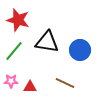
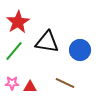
red star: moved 2 px down; rotated 25 degrees clockwise
pink star: moved 1 px right, 2 px down
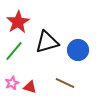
black triangle: rotated 25 degrees counterclockwise
blue circle: moved 2 px left
pink star: rotated 24 degrees counterclockwise
red triangle: rotated 16 degrees clockwise
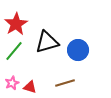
red star: moved 2 px left, 2 px down
brown line: rotated 42 degrees counterclockwise
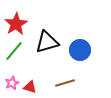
blue circle: moved 2 px right
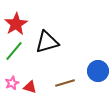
blue circle: moved 18 px right, 21 px down
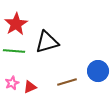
green line: rotated 55 degrees clockwise
brown line: moved 2 px right, 1 px up
red triangle: rotated 40 degrees counterclockwise
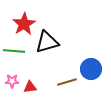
red star: moved 8 px right
blue circle: moved 7 px left, 2 px up
pink star: moved 2 px up; rotated 24 degrees clockwise
red triangle: rotated 16 degrees clockwise
